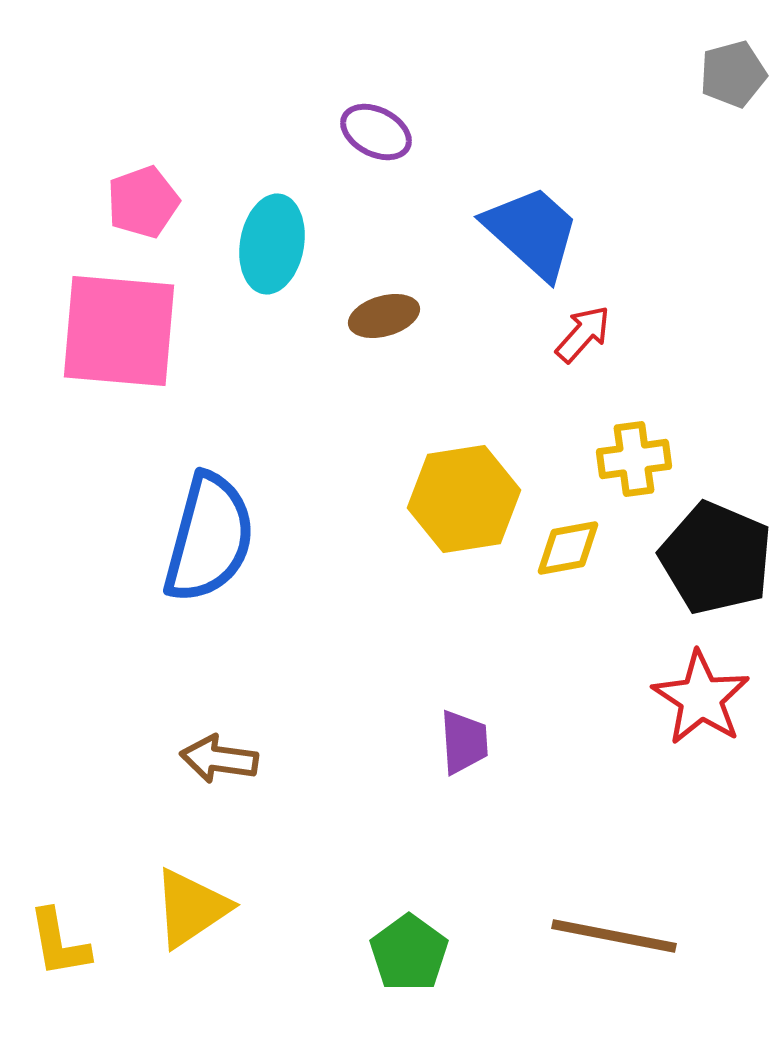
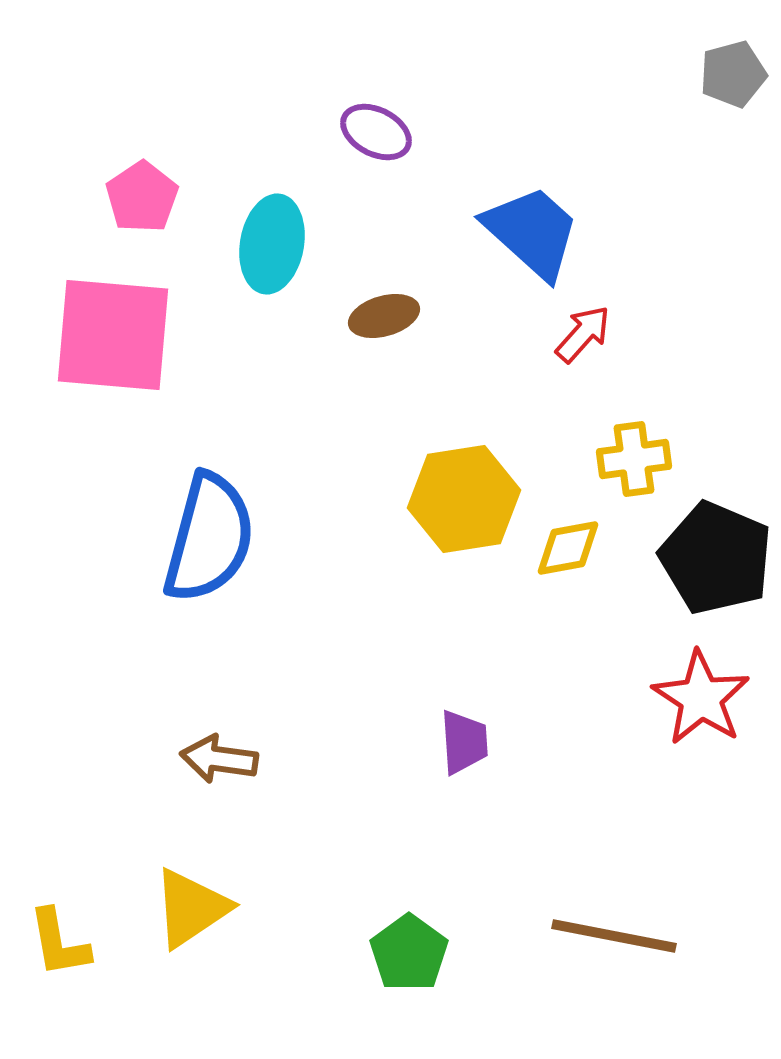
pink pentagon: moved 1 px left, 5 px up; rotated 14 degrees counterclockwise
pink square: moved 6 px left, 4 px down
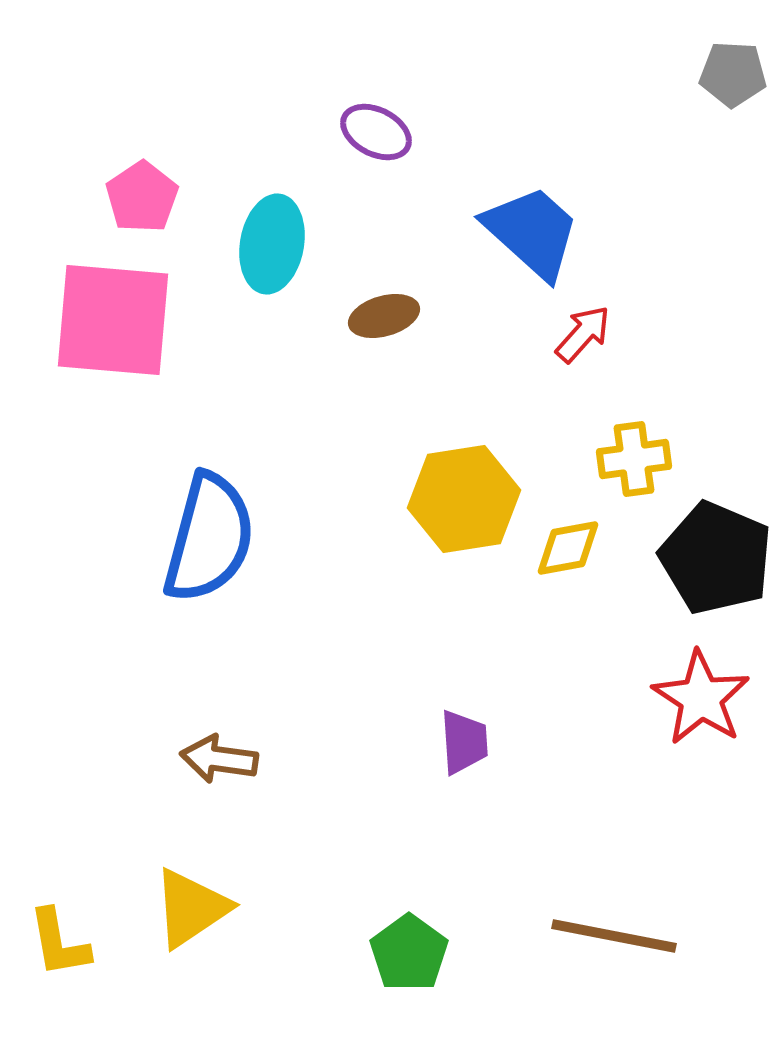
gray pentagon: rotated 18 degrees clockwise
pink square: moved 15 px up
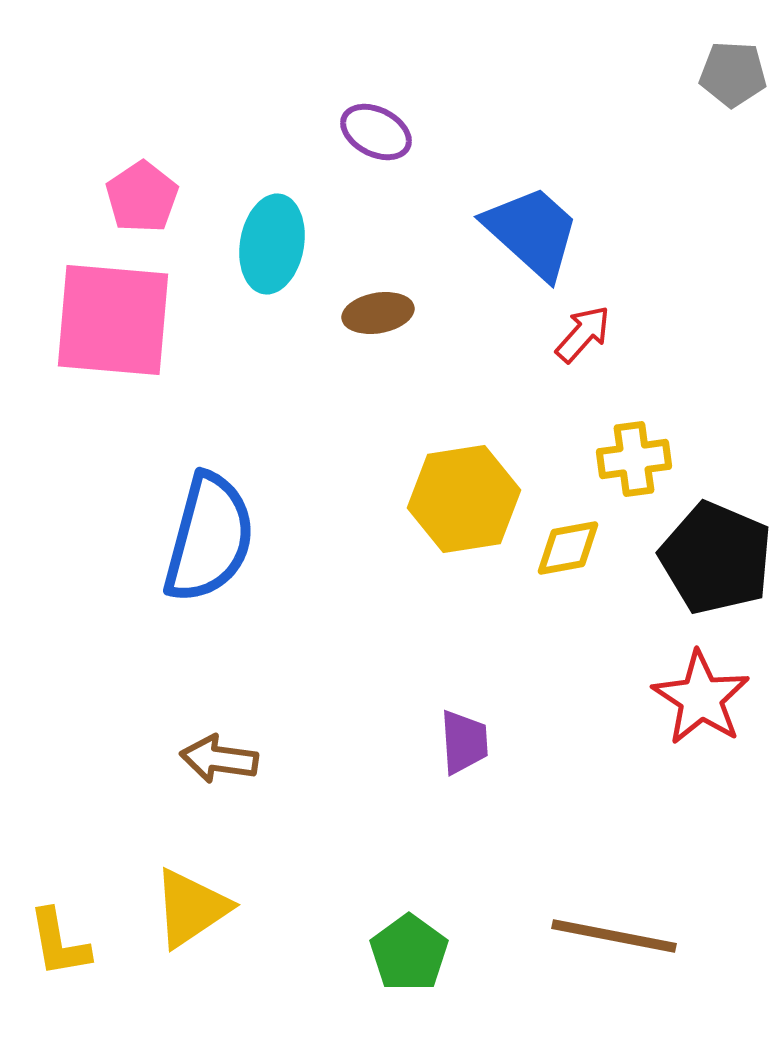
brown ellipse: moved 6 px left, 3 px up; rotated 6 degrees clockwise
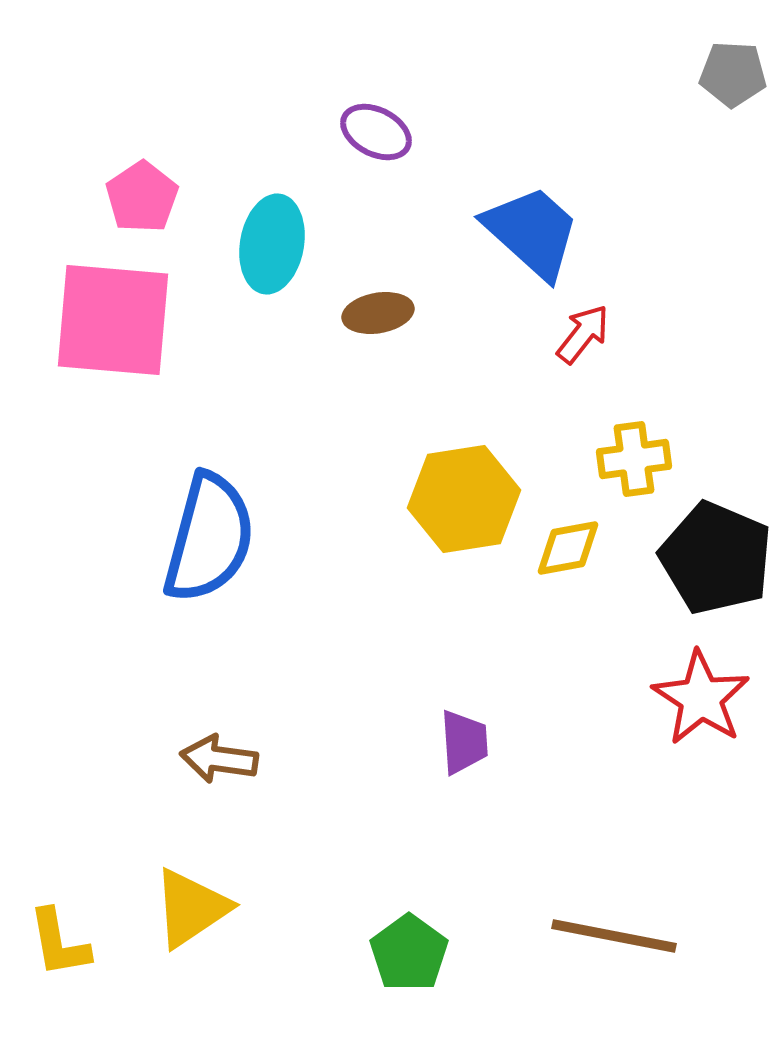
red arrow: rotated 4 degrees counterclockwise
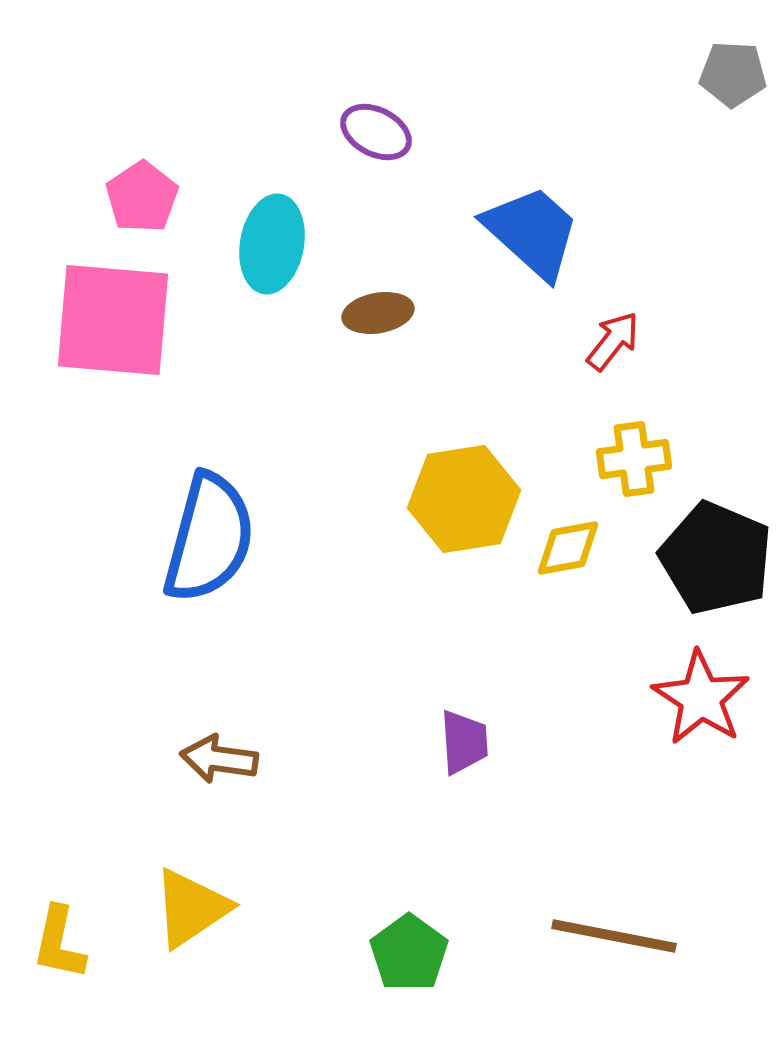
red arrow: moved 30 px right, 7 px down
yellow L-shape: rotated 22 degrees clockwise
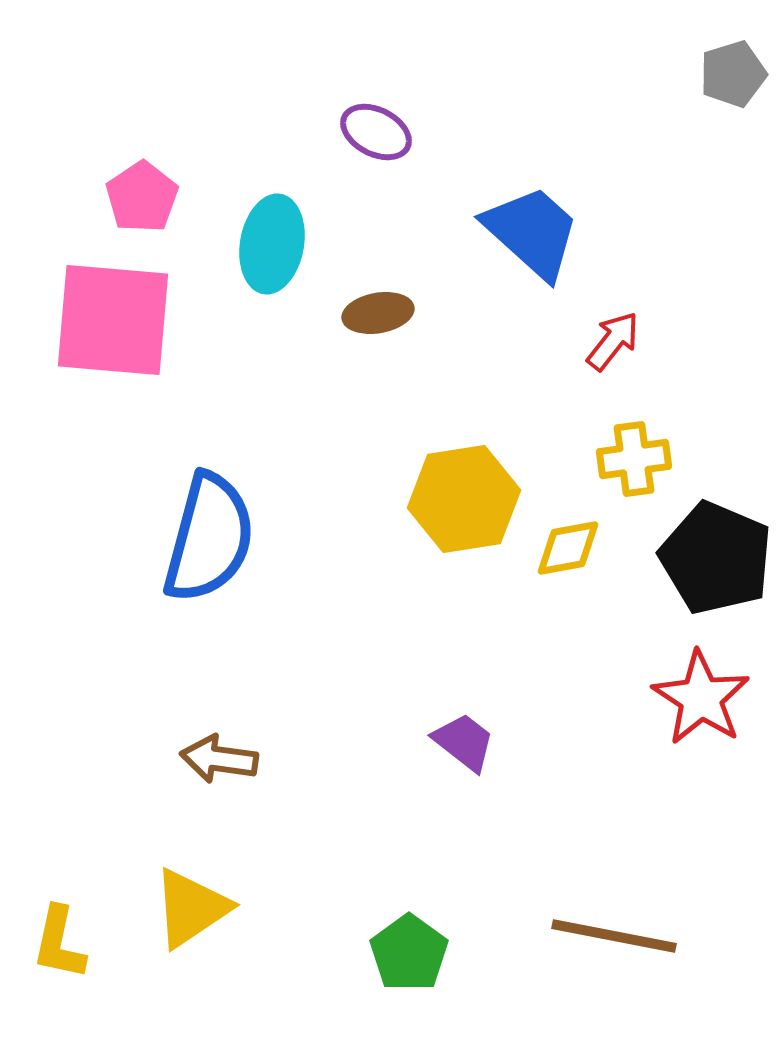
gray pentagon: rotated 20 degrees counterclockwise
purple trapezoid: rotated 48 degrees counterclockwise
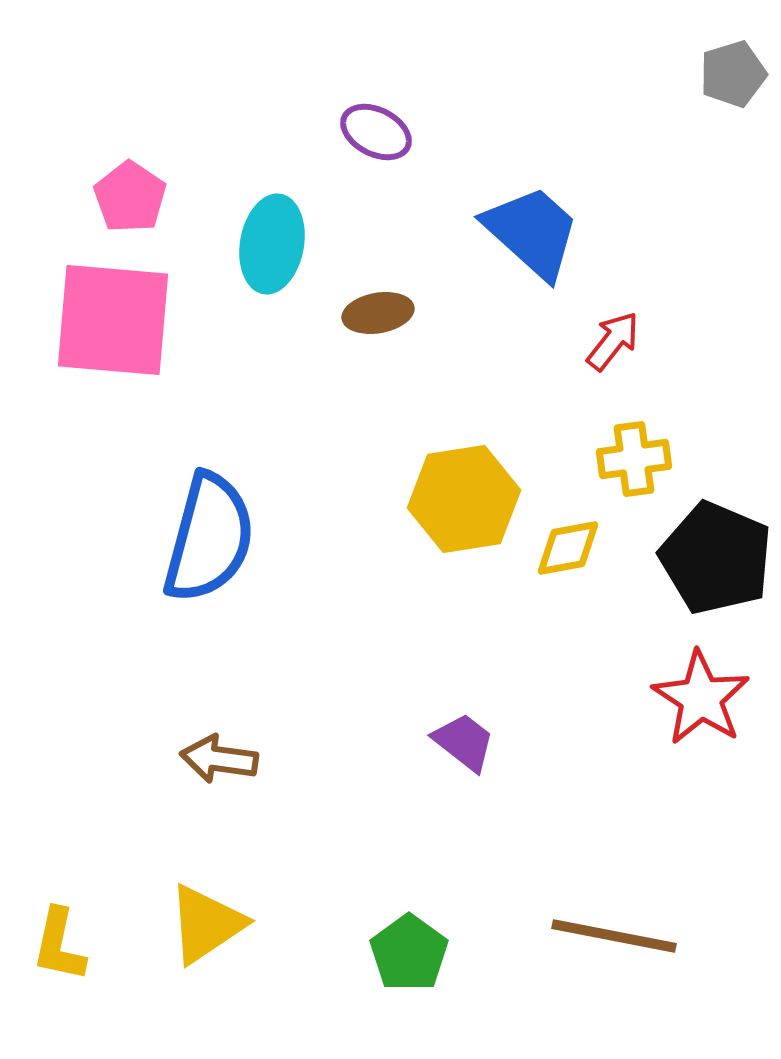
pink pentagon: moved 12 px left; rotated 4 degrees counterclockwise
yellow triangle: moved 15 px right, 16 px down
yellow L-shape: moved 2 px down
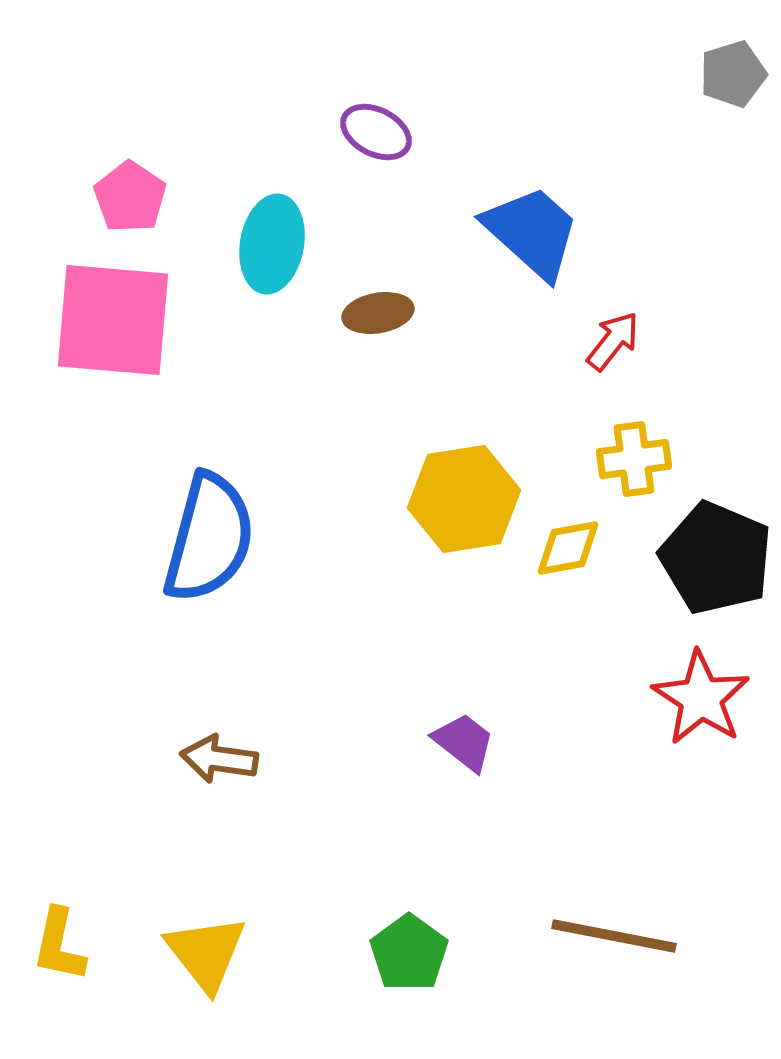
yellow triangle: moved 29 px down; rotated 34 degrees counterclockwise
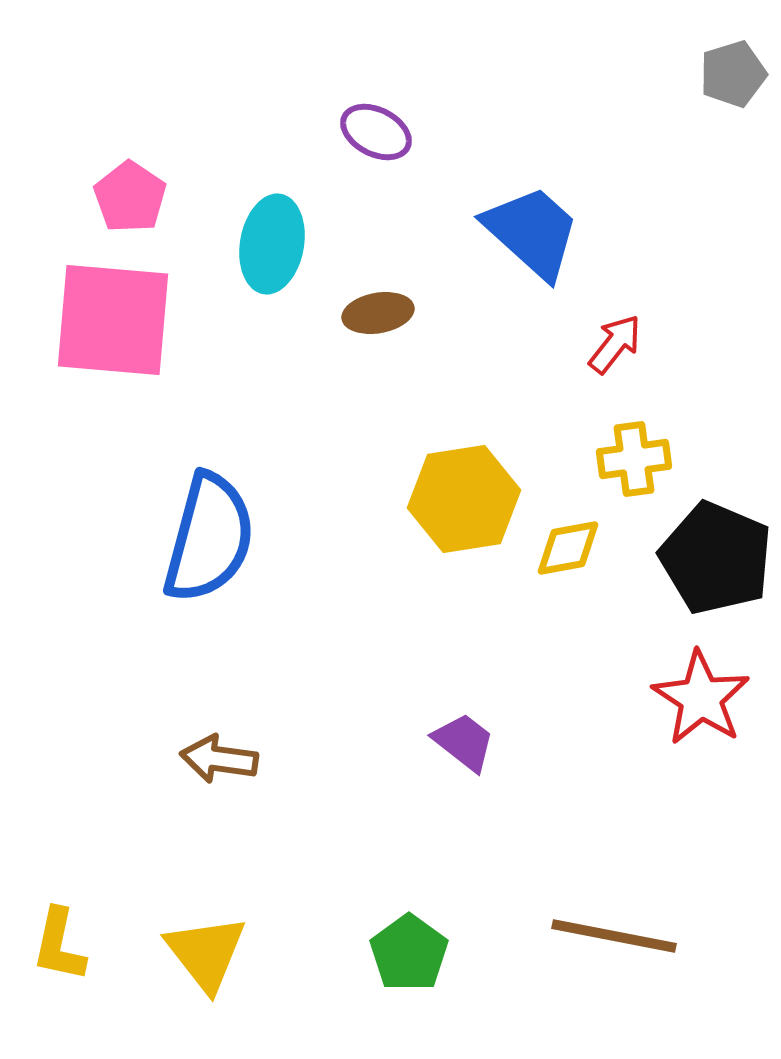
red arrow: moved 2 px right, 3 px down
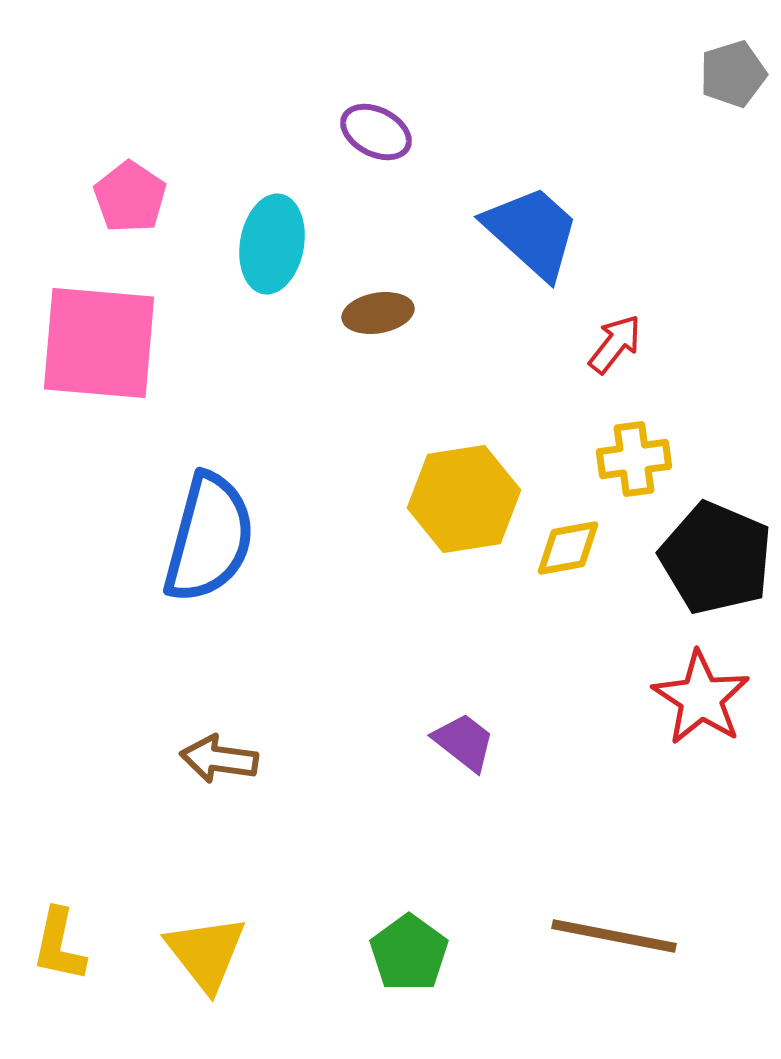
pink square: moved 14 px left, 23 px down
